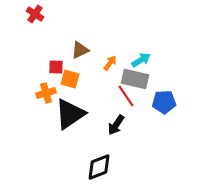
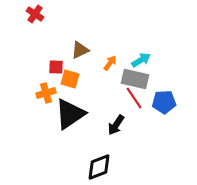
red line: moved 8 px right, 2 px down
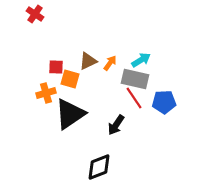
brown triangle: moved 8 px right, 11 px down
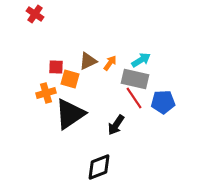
blue pentagon: moved 1 px left
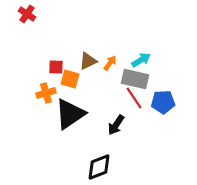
red cross: moved 8 px left
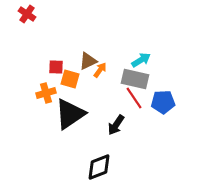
orange arrow: moved 10 px left, 7 px down
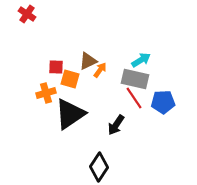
black diamond: rotated 36 degrees counterclockwise
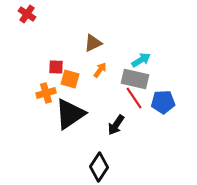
brown triangle: moved 5 px right, 18 px up
